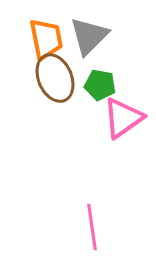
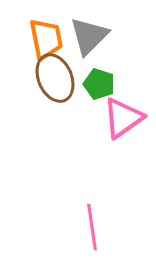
green pentagon: moved 1 px left, 1 px up; rotated 8 degrees clockwise
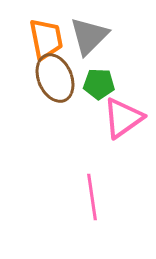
green pentagon: rotated 16 degrees counterclockwise
pink line: moved 30 px up
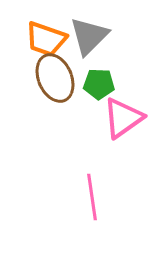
orange trapezoid: rotated 120 degrees clockwise
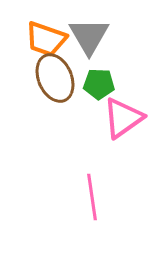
gray triangle: rotated 15 degrees counterclockwise
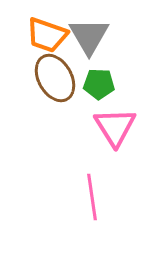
orange trapezoid: moved 1 px right, 4 px up
brown ellipse: rotated 6 degrees counterclockwise
pink triangle: moved 8 px left, 9 px down; rotated 27 degrees counterclockwise
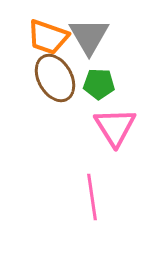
orange trapezoid: moved 1 px right, 2 px down
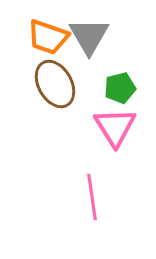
brown ellipse: moved 6 px down
green pentagon: moved 21 px right, 4 px down; rotated 16 degrees counterclockwise
